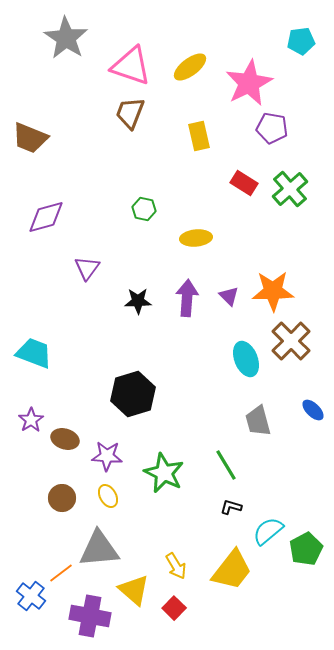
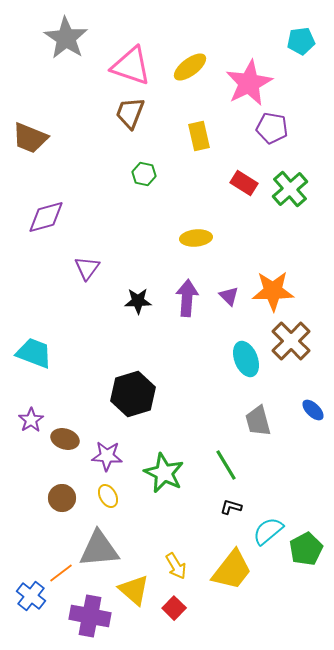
green hexagon at (144, 209): moved 35 px up
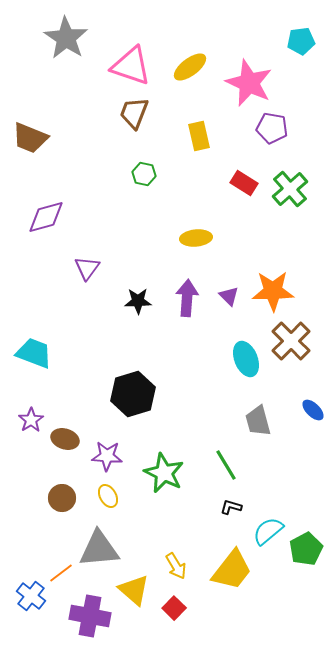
pink star at (249, 83): rotated 21 degrees counterclockwise
brown trapezoid at (130, 113): moved 4 px right
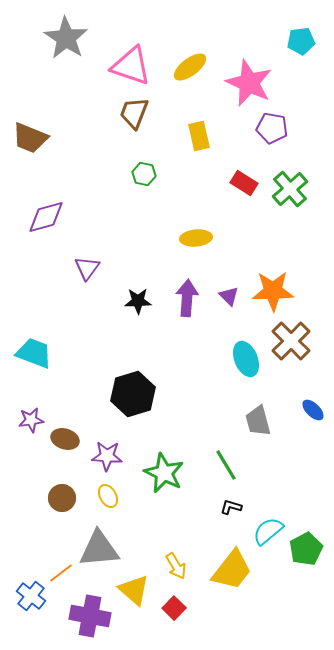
purple star at (31, 420): rotated 25 degrees clockwise
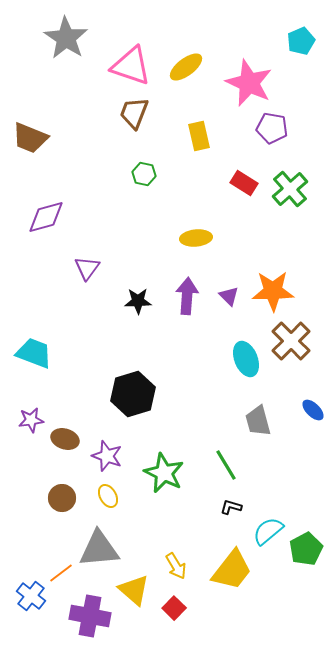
cyan pentagon at (301, 41): rotated 16 degrees counterclockwise
yellow ellipse at (190, 67): moved 4 px left
purple arrow at (187, 298): moved 2 px up
purple star at (107, 456): rotated 16 degrees clockwise
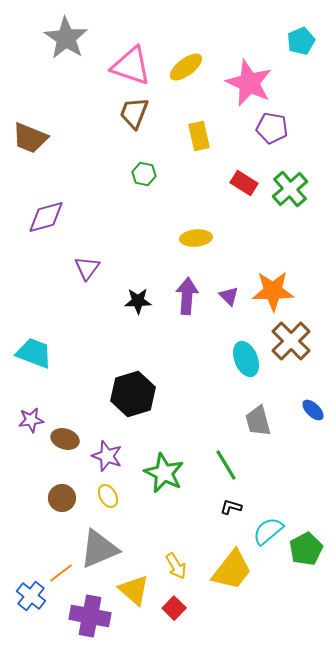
gray triangle at (99, 549): rotated 18 degrees counterclockwise
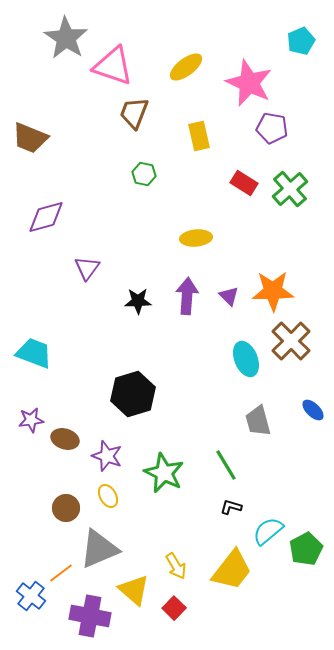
pink triangle at (131, 66): moved 18 px left
brown circle at (62, 498): moved 4 px right, 10 px down
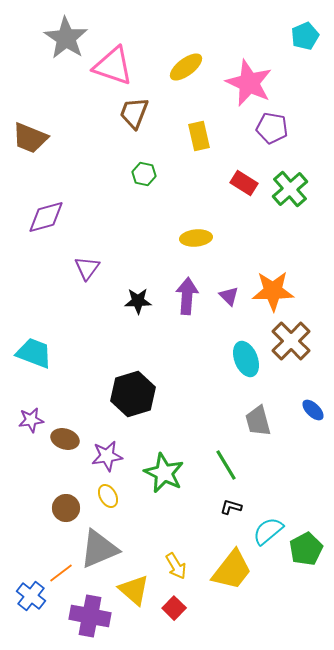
cyan pentagon at (301, 41): moved 4 px right, 5 px up
purple star at (107, 456): rotated 28 degrees counterclockwise
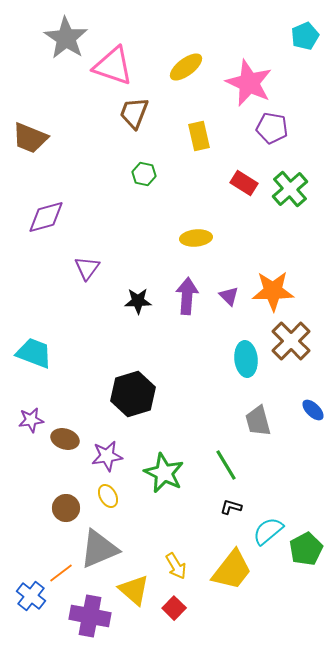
cyan ellipse at (246, 359): rotated 16 degrees clockwise
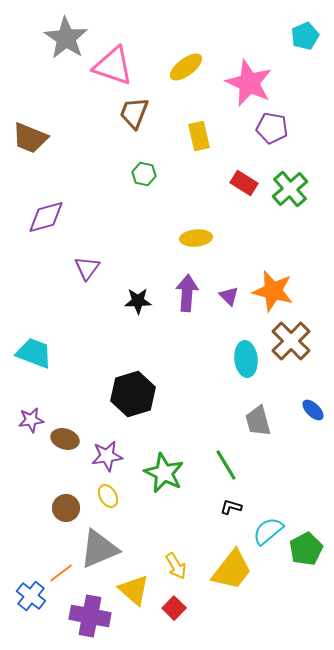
orange star at (273, 291): rotated 15 degrees clockwise
purple arrow at (187, 296): moved 3 px up
